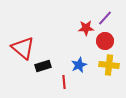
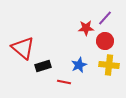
red line: rotated 72 degrees counterclockwise
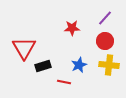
red star: moved 14 px left
red triangle: moved 1 px right; rotated 20 degrees clockwise
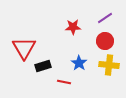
purple line: rotated 14 degrees clockwise
red star: moved 1 px right, 1 px up
blue star: moved 2 px up; rotated 14 degrees counterclockwise
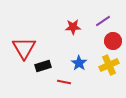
purple line: moved 2 px left, 3 px down
red circle: moved 8 px right
yellow cross: rotated 30 degrees counterclockwise
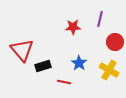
purple line: moved 3 px left, 2 px up; rotated 42 degrees counterclockwise
red circle: moved 2 px right, 1 px down
red triangle: moved 2 px left, 2 px down; rotated 10 degrees counterclockwise
yellow cross: moved 5 px down; rotated 36 degrees counterclockwise
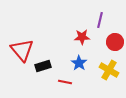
purple line: moved 1 px down
red star: moved 9 px right, 10 px down
red line: moved 1 px right
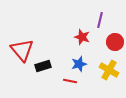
red star: rotated 21 degrees clockwise
blue star: moved 1 px down; rotated 21 degrees clockwise
red line: moved 5 px right, 1 px up
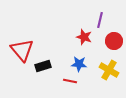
red star: moved 2 px right
red circle: moved 1 px left, 1 px up
blue star: rotated 21 degrees clockwise
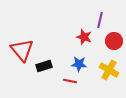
black rectangle: moved 1 px right
